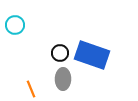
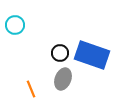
gray ellipse: rotated 20 degrees clockwise
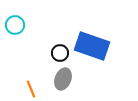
blue rectangle: moved 9 px up
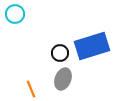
cyan circle: moved 11 px up
blue rectangle: rotated 36 degrees counterclockwise
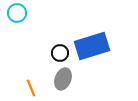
cyan circle: moved 2 px right, 1 px up
orange line: moved 1 px up
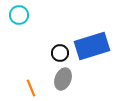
cyan circle: moved 2 px right, 2 px down
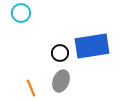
cyan circle: moved 2 px right, 2 px up
blue rectangle: rotated 8 degrees clockwise
gray ellipse: moved 2 px left, 2 px down
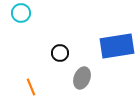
blue rectangle: moved 25 px right
gray ellipse: moved 21 px right, 3 px up
orange line: moved 1 px up
